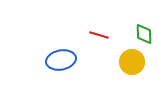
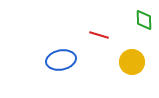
green diamond: moved 14 px up
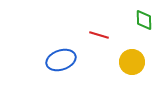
blue ellipse: rotated 8 degrees counterclockwise
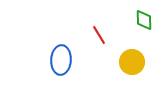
red line: rotated 42 degrees clockwise
blue ellipse: rotated 68 degrees counterclockwise
